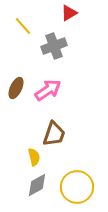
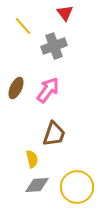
red triangle: moved 4 px left; rotated 36 degrees counterclockwise
pink arrow: rotated 20 degrees counterclockwise
yellow semicircle: moved 2 px left, 2 px down
gray diamond: rotated 25 degrees clockwise
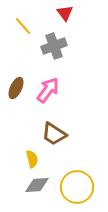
brown trapezoid: rotated 104 degrees clockwise
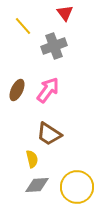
brown ellipse: moved 1 px right, 2 px down
brown trapezoid: moved 5 px left
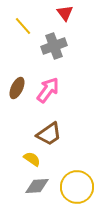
brown ellipse: moved 2 px up
brown trapezoid: rotated 68 degrees counterclockwise
yellow semicircle: rotated 42 degrees counterclockwise
gray diamond: moved 1 px down
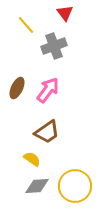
yellow line: moved 3 px right, 1 px up
brown trapezoid: moved 2 px left, 2 px up
yellow circle: moved 2 px left, 1 px up
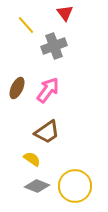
gray diamond: rotated 25 degrees clockwise
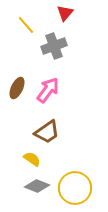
red triangle: rotated 18 degrees clockwise
yellow circle: moved 2 px down
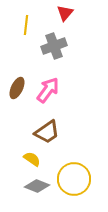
yellow line: rotated 48 degrees clockwise
yellow circle: moved 1 px left, 9 px up
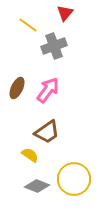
yellow line: moved 2 px right; rotated 60 degrees counterclockwise
yellow semicircle: moved 2 px left, 4 px up
